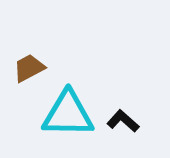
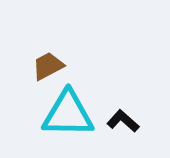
brown trapezoid: moved 19 px right, 2 px up
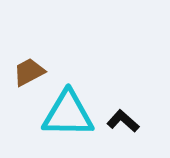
brown trapezoid: moved 19 px left, 6 px down
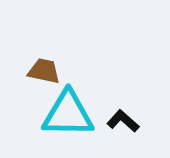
brown trapezoid: moved 15 px right, 1 px up; rotated 40 degrees clockwise
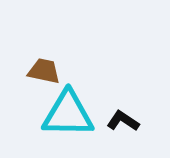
black L-shape: rotated 8 degrees counterclockwise
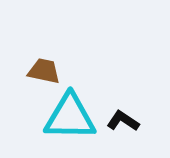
cyan triangle: moved 2 px right, 3 px down
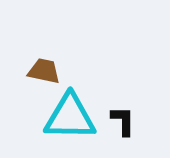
black L-shape: rotated 56 degrees clockwise
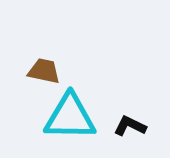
black L-shape: moved 7 px right, 5 px down; rotated 64 degrees counterclockwise
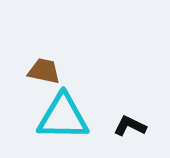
cyan triangle: moved 7 px left
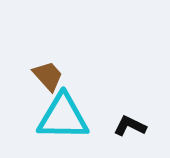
brown trapezoid: moved 4 px right, 5 px down; rotated 36 degrees clockwise
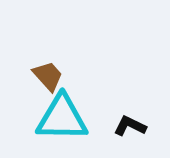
cyan triangle: moved 1 px left, 1 px down
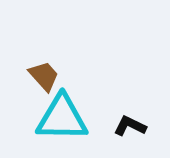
brown trapezoid: moved 4 px left
